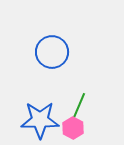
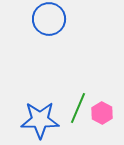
blue circle: moved 3 px left, 33 px up
pink hexagon: moved 29 px right, 15 px up
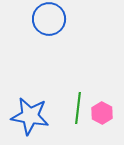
green line: rotated 16 degrees counterclockwise
blue star: moved 10 px left, 4 px up; rotated 9 degrees clockwise
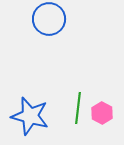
blue star: rotated 6 degrees clockwise
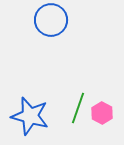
blue circle: moved 2 px right, 1 px down
green line: rotated 12 degrees clockwise
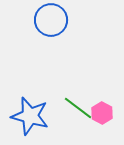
green line: rotated 72 degrees counterclockwise
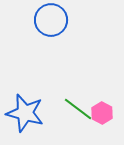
green line: moved 1 px down
blue star: moved 5 px left, 3 px up
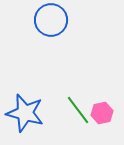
green line: moved 1 px down; rotated 16 degrees clockwise
pink hexagon: rotated 20 degrees clockwise
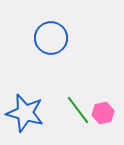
blue circle: moved 18 px down
pink hexagon: moved 1 px right
